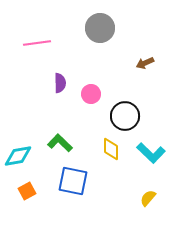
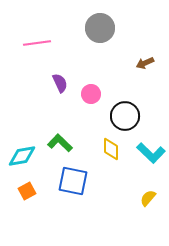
purple semicircle: rotated 24 degrees counterclockwise
cyan diamond: moved 4 px right
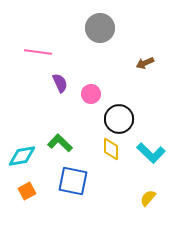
pink line: moved 1 px right, 9 px down; rotated 16 degrees clockwise
black circle: moved 6 px left, 3 px down
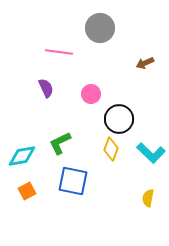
pink line: moved 21 px right
purple semicircle: moved 14 px left, 5 px down
green L-shape: rotated 70 degrees counterclockwise
yellow diamond: rotated 20 degrees clockwise
yellow semicircle: rotated 30 degrees counterclockwise
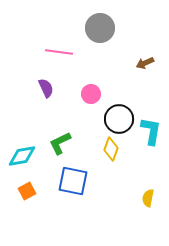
cyan L-shape: moved 22 px up; rotated 124 degrees counterclockwise
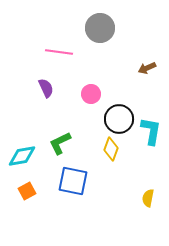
brown arrow: moved 2 px right, 5 px down
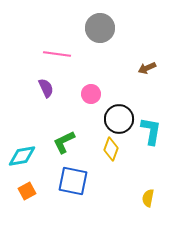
pink line: moved 2 px left, 2 px down
green L-shape: moved 4 px right, 1 px up
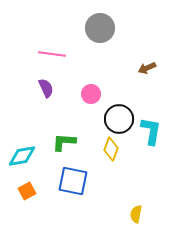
pink line: moved 5 px left
green L-shape: rotated 30 degrees clockwise
yellow semicircle: moved 12 px left, 16 px down
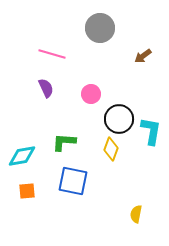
pink line: rotated 8 degrees clockwise
brown arrow: moved 4 px left, 12 px up; rotated 12 degrees counterclockwise
orange square: rotated 24 degrees clockwise
